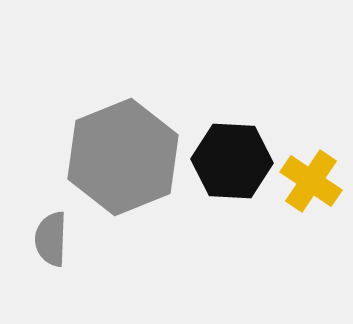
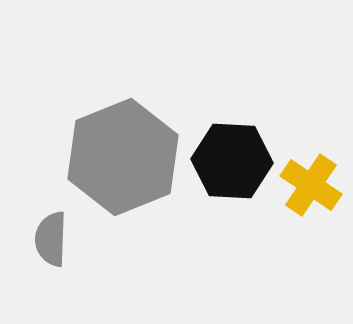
yellow cross: moved 4 px down
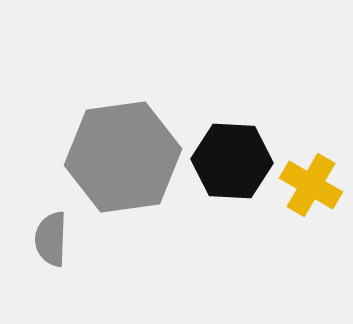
gray hexagon: rotated 14 degrees clockwise
yellow cross: rotated 4 degrees counterclockwise
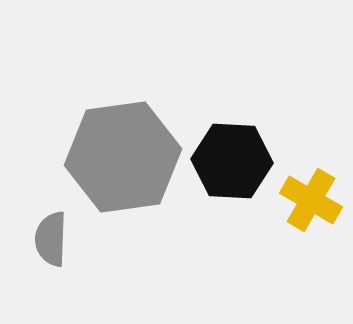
yellow cross: moved 15 px down
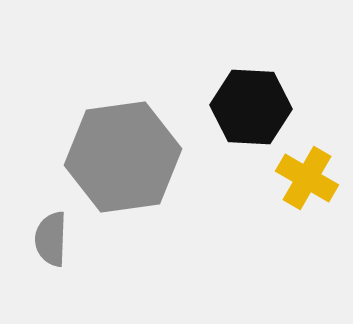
black hexagon: moved 19 px right, 54 px up
yellow cross: moved 4 px left, 22 px up
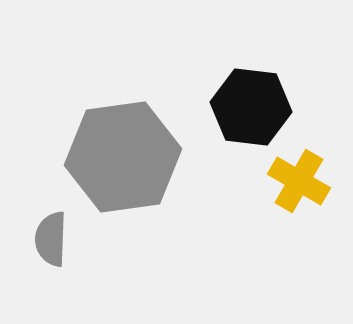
black hexagon: rotated 4 degrees clockwise
yellow cross: moved 8 px left, 3 px down
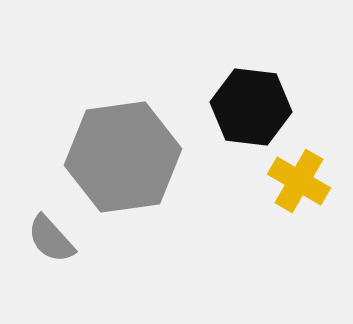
gray semicircle: rotated 44 degrees counterclockwise
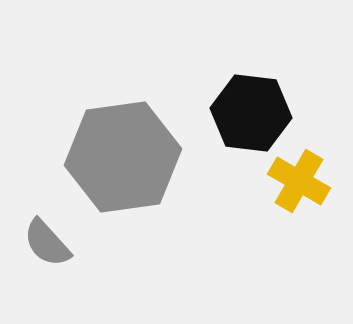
black hexagon: moved 6 px down
gray semicircle: moved 4 px left, 4 px down
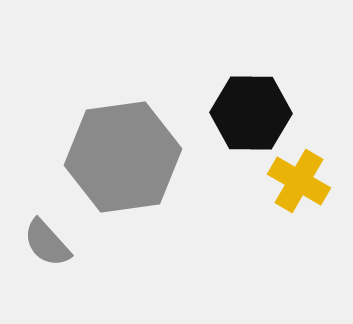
black hexagon: rotated 6 degrees counterclockwise
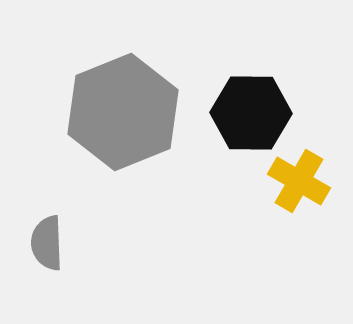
gray hexagon: moved 45 px up; rotated 14 degrees counterclockwise
gray semicircle: rotated 40 degrees clockwise
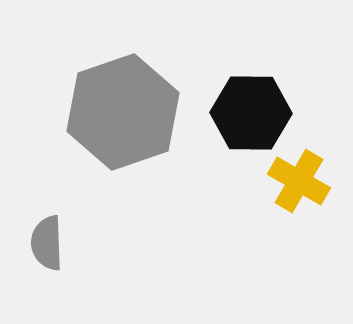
gray hexagon: rotated 3 degrees clockwise
